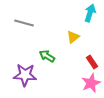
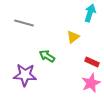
red rectangle: rotated 32 degrees counterclockwise
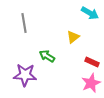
cyan arrow: rotated 102 degrees clockwise
gray line: rotated 66 degrees clockwise
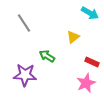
gray line: rotated 24 degrees counterclockwise
pink star: moved 5 px left
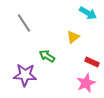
cyan arrow: moved 2 px left
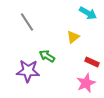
gray line: moved 3 px right, 1 px up
purple star: moved 3 px right, 4 px up
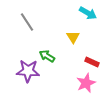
yellow triangle: rotated 24 degrees counterclockwise
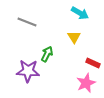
cyan arrow: moved 8 px left
gray line: rotated 36 degrees counterclockwise
yellow triangle: moved 1 px right
green arrow: moved 2 px up; rotated 84 degrees clockwise
red rectangle: moved 1 px right, 1 px down
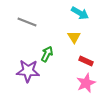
red rectangle: moved 7 px left, 2 px up
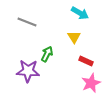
pink star: moved 5 px right
